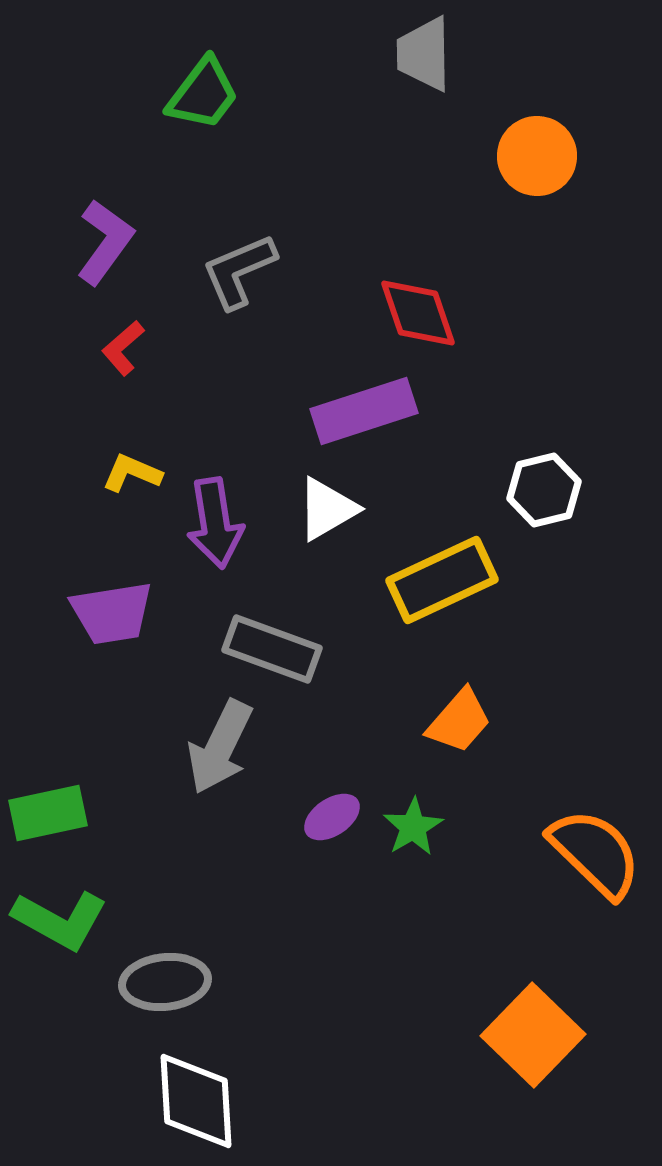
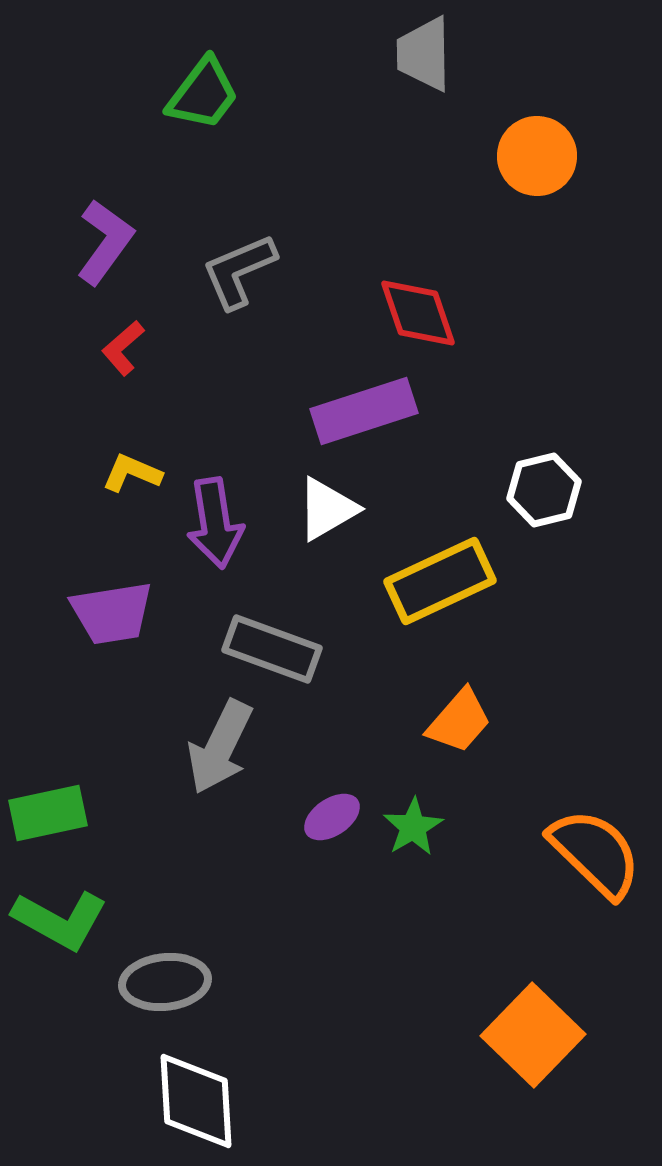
yellow rectangle: moved 2 px left, 1 px down
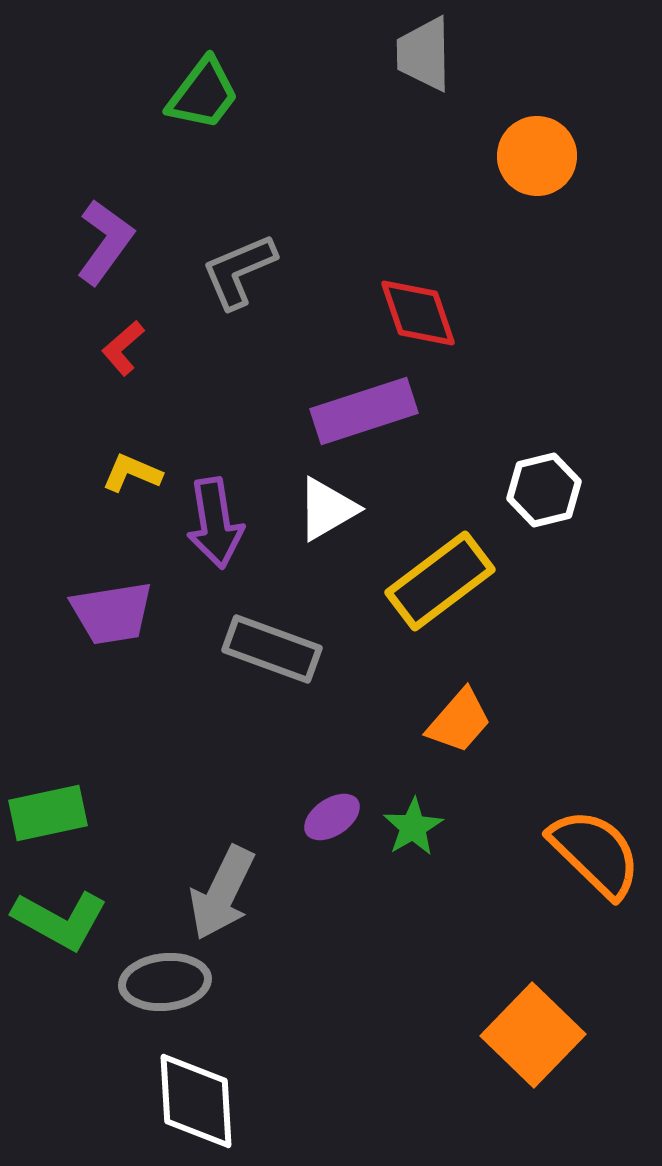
yellow rectangle: rotated 12 degrees counterclockwise
gray arrow: moved 2 px right, 146 px down
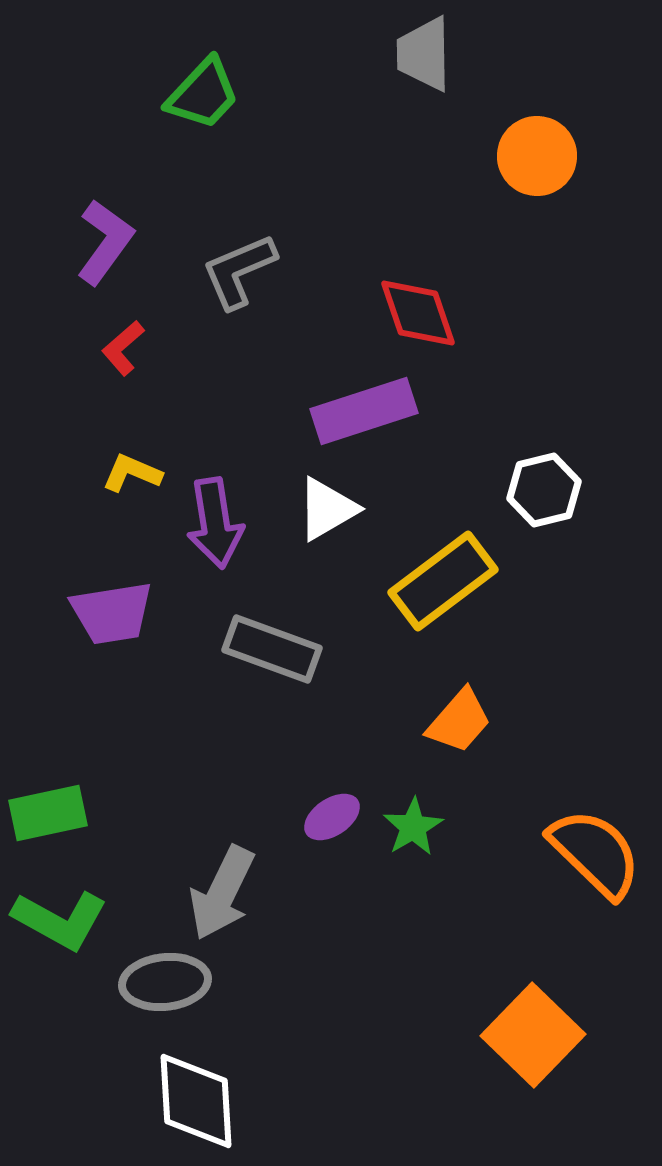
green trapezoid: rotated 6 degrees clockwise
yellow rectangle: moved 3 px right
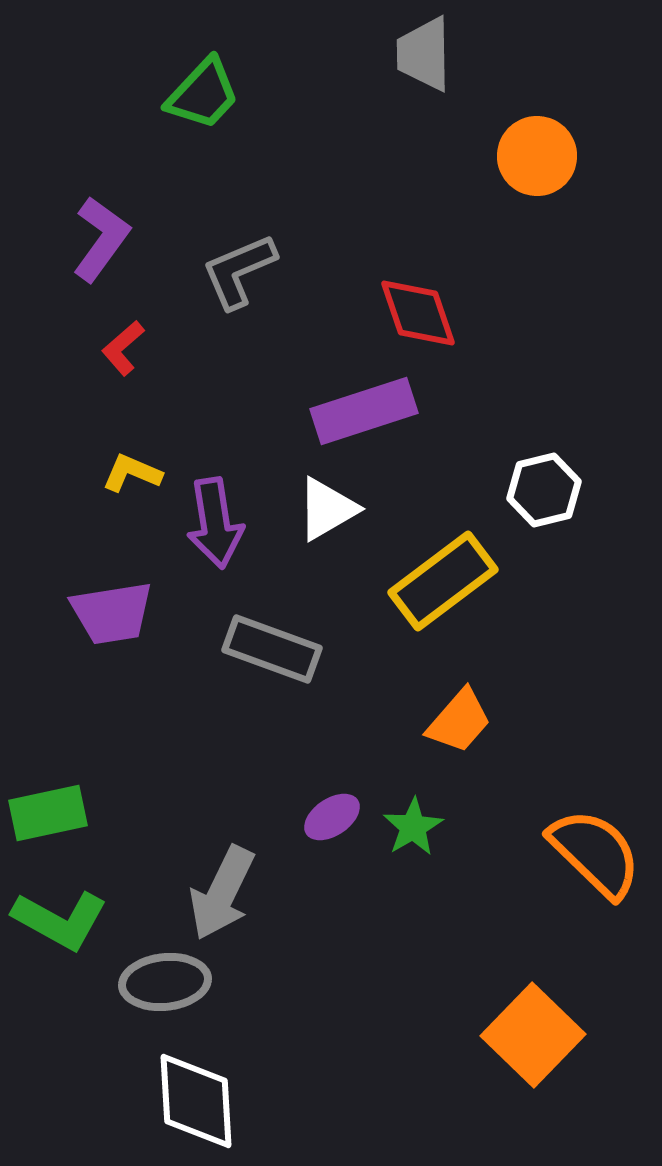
purple L-shape: moved 4 px left, 3 px up
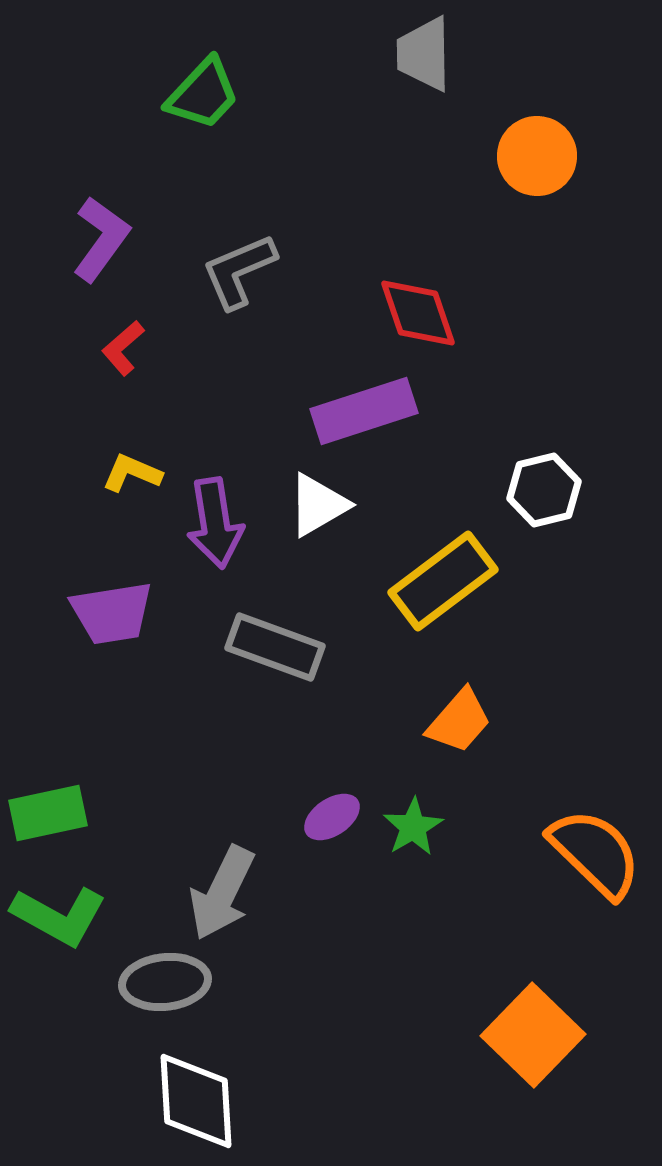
white triangle: moved 9 px left, 4 px up
gray rectangle: moved 3 px right, 2 px up
green L-shape: moved 1 px left, 4 px up
